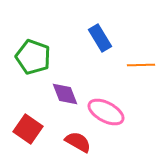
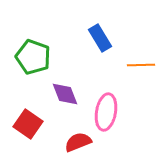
pink ellipse: rotated 72 degrees clockwise
red square: moved 5 px up
red semicircle: rotated 52 degrees counterclockwise
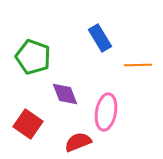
orange line: moved 3 px left
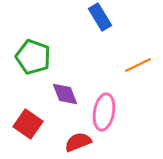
blue rectangle: moved 21 px up
orange line: rotated 24 degrees counterclockwise
pink ellipse: moved 2 px left
